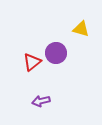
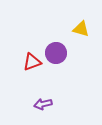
red triangle: rotated 18 degrees clockwise
purple arrow: moved 2 px right, 3 px down
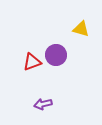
purple circle: moved 2 px down
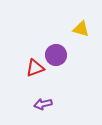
red triangle: moved 3 px right, 6 px down
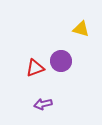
purple circle: moved 5 px right, 6 px down
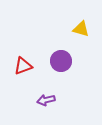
red triangle: moved 12 px left, 2 px up
purple arrow: moved 3 px right, 4 px up
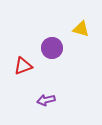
purple circle: moved 9 px left, 13 px up
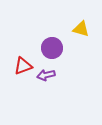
purple arrow: moved 25 px up
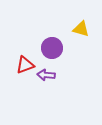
red triangle: moved 2 px right, 1 px up
purple arrow: rotated 18 degrees clockwise
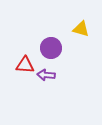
purple circle: moved 1 px left
red triangle: rotated 24 degrees clockwise
